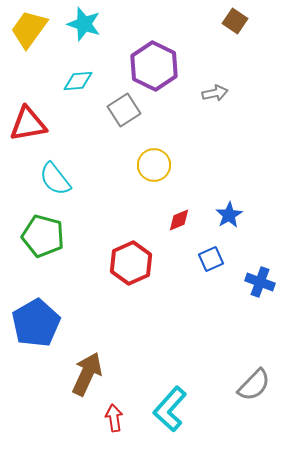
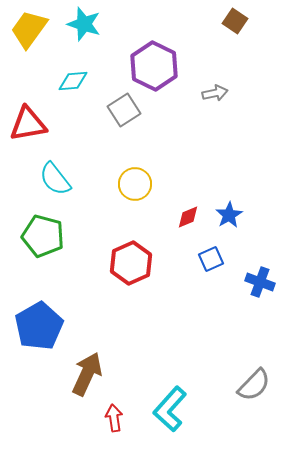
cyan diamond: moved 5 px left
yellow circle: moved 19 px left, 19 px down
red diamond: moved 9 px right, 3 px up
blue pentagon: moved 3 px right, 3 px down
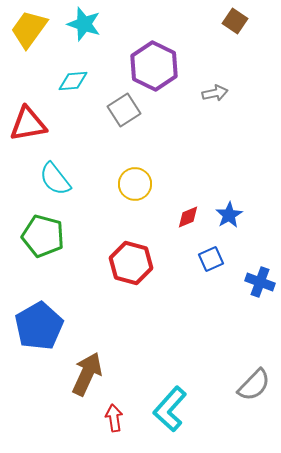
red hexagon: rotated 21 degrees counterclockwise
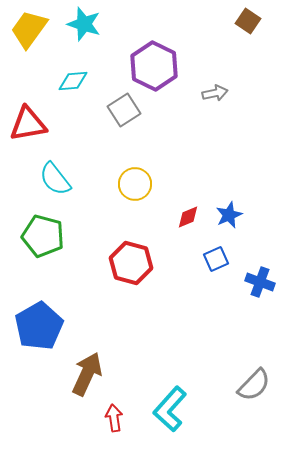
brown square: moved 13 px right
blue star: rotated 8 degrees clockwise
blue square: moved 5 px right
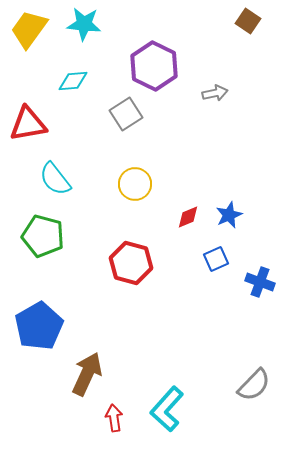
cyan star: rotated 12 degrees counterclockwise
gray square: moved 2 px right, 4 px down
cyan L-shape: moved 3 px left
